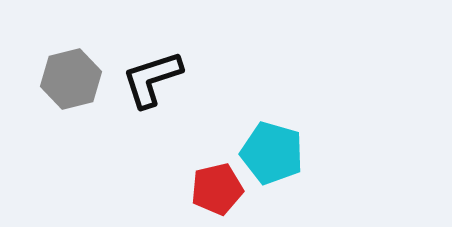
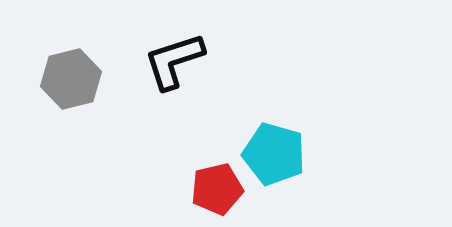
black L-shape: moved 22 px right, 18 px up
cyan pentagon: moved 2 px right, 1 px down
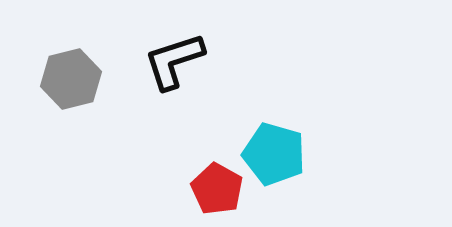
red pentagon: rotated 30 degrees counterclockwise
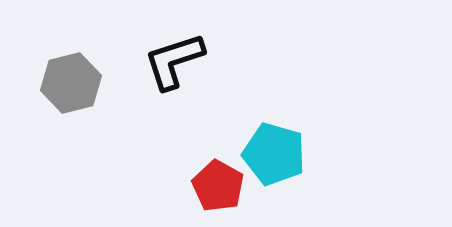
gray hexagon: moved 4 px down
red pentagon: moved 1 px right, 3 px up
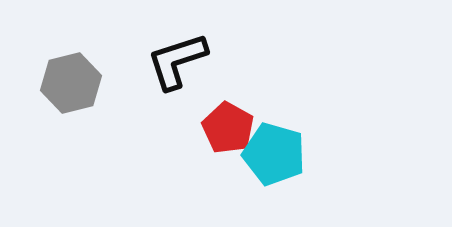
black L-shape: moved 3 px right
red pentagon: moved 10 px right, 58 px up
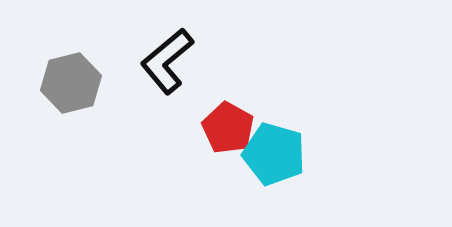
black L-shape: moved 10 px left; rotated 22 degrees counterclockwise
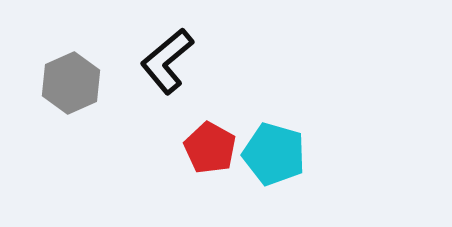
gray hexagon: rotated 10 degrees counterclockwise
red pentagon: moved 18 px left, 20 px down
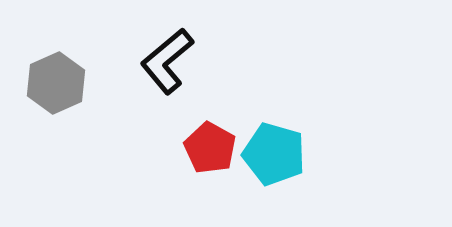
gray hexagon: moved 15 px left
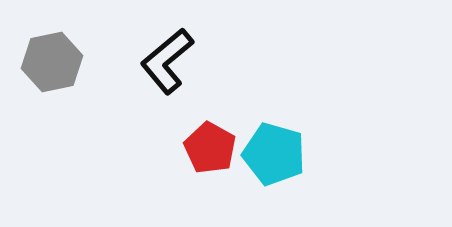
gray hexagon: moved 4 px left, 21 px up; rotated 12 degrees clockwise
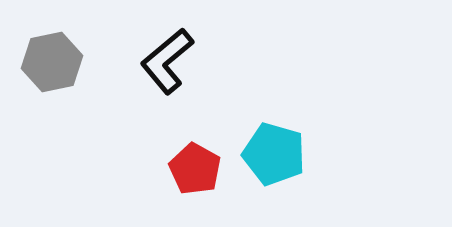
red pentagon: moved 15 px left, 21 px down
